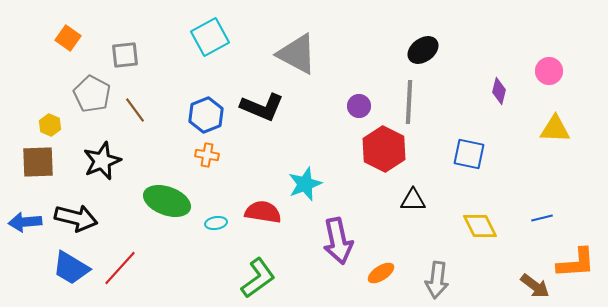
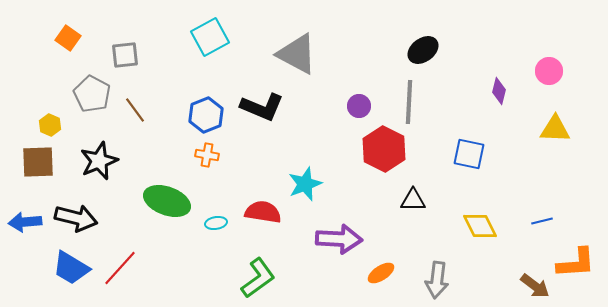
black star: moved 3 px left
blue line: moved 3 px down
purple arrow: moved 1 px right, 2 px up; rotated 75 degrees counterclockwise
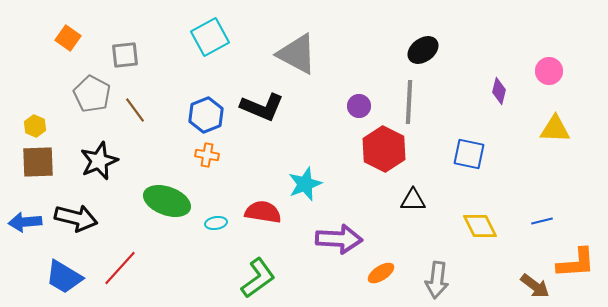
yellow hexagon: moved 15 px left, 1 px down
blue trapezoid: moved 7 px left, 9 px down
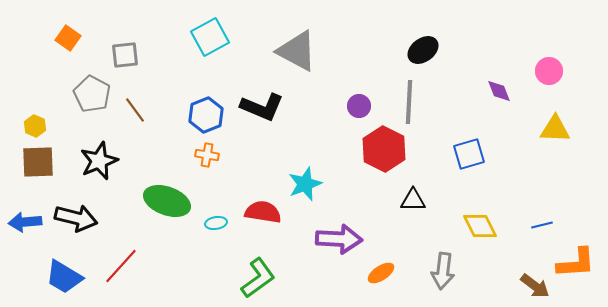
gray triangle: moved 3 px up
purple diamond: rotated 36 degrees counterclockwise
blue square: rotated 28 degrees counterclockwise
blue line: moved 4 px down
red line: moved 1 px right, 2 px up
gray arrow: moved 6 px right, 9 px up
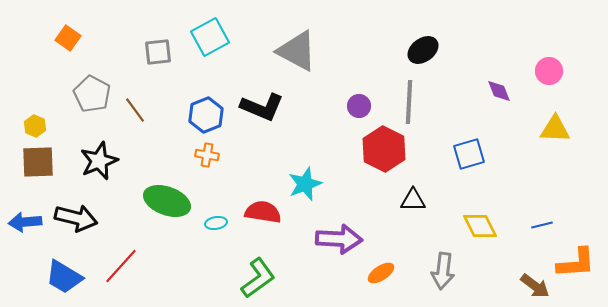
gray square: moved 33 px right, 3 px up
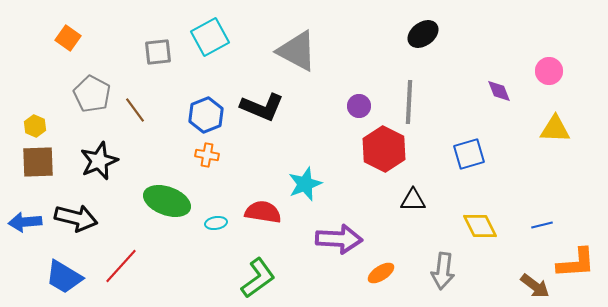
black ellipse: moved 16 px up
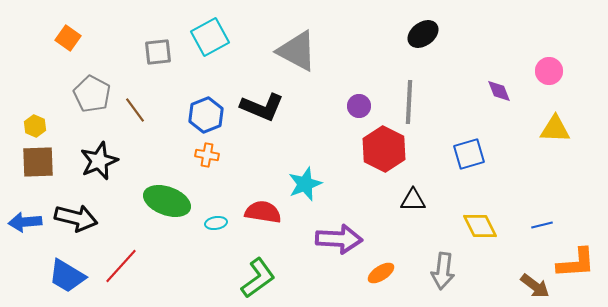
blue trapezoid: moved 3 px right, 1 px up
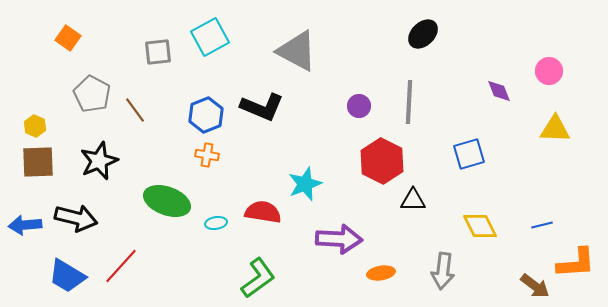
black ellipse: rotated 8 degrees counterclockwise
red hexagon: moved 2 px left, 12 px down
blue arrow: moved 3 px down
orange ellipse: rotated 24 degrees clockwise
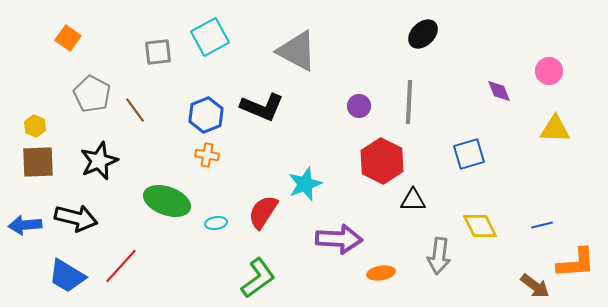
red semicircle: rotated 66 degrees counterclockwise
gray arrow: moved 4 px left, 15 px up
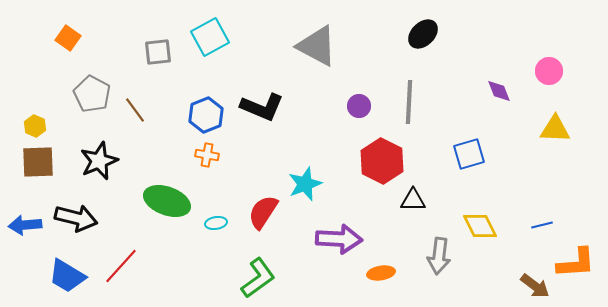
gray triangle: moved 20 px right, 5 px up
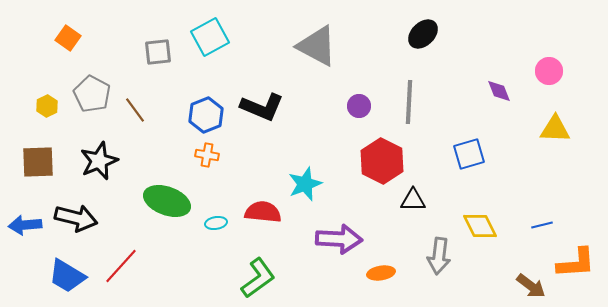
yellow hexagon: moved 12 px right, 20 px up; rotated 10 degrees clockwise
red semicircle: rotated 63 degrees clockwise
brown arrow: moved 4 px left
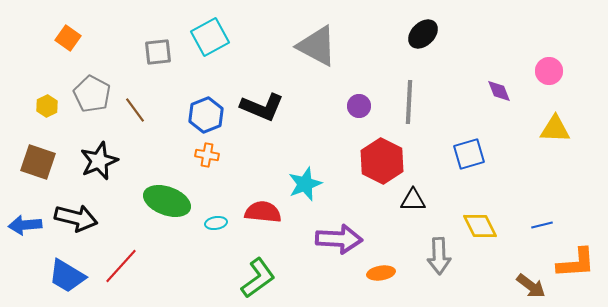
brown square: rotated 21 degrees clockwise
gray arrow: rotated 9 degrees counterclockwise
